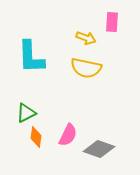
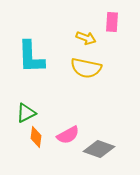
pink semicircle: rotated 35 degrees clockwise
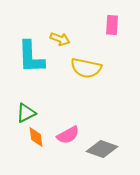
pink rectangle: moved 3 px down
yellow arrow: moved 26 px left, 1 px down
orange diamond: rotated 15 degrees counterclockwise
gray diamond: moved 3 px right
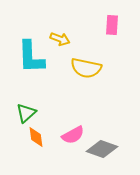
green triangle: rotated 15 degrees counterclockwise
pink semicircle: moved 5 px right
